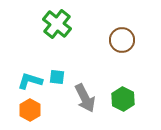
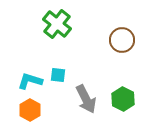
cyan square: moved 1 px right, 2 px up
gray arrow: moved 1 px right, 1 px down
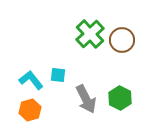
green cross: moved 33 px right, 10 px down; rotated 8 degrees clockwise
cyan L-shape: moved 1 px right, 1 px up; rotated 35 degrees clockwise
green hexagon: moved 3 px left, 1 px up
orange hexagon: rotated 15 degrees clockwise
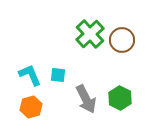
cyan L-shape: moved 1 px left, 5 px up; rotated 15 degrees clockwise
orange hexagon: moved 1 px right, 3 px up
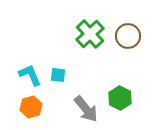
brown circle: moved 6 px right, 4 px up
gray arrow: moved 10 px down; rotated 12 degrees counterclockwise
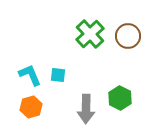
gray arrow: rotated 40 degrees clockwise
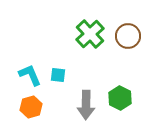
gray arrow: moved 4 px up
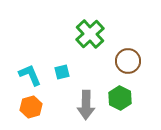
brown circle: moved 25 px down
cyan square: moved 4 px right, 3 px up; rotated 21 degrees counterclockwise
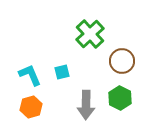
brown circle: moved 6 px left
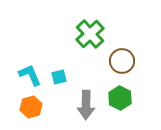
cyan square: moved 3 px left, 5 px down
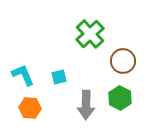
brown circle: moved 1 px right
cyan L-shape: moved 7 px left
orange hexagon: moved 1 px left, 1 px down; rotated 20 degrees clockwise
